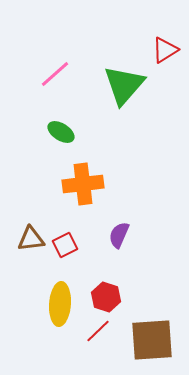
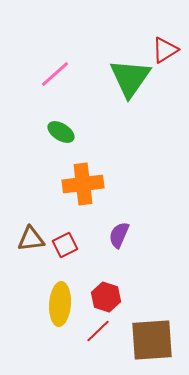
green triangle: moved 6 px right, 7 px up; rotated 6 degrees counterclockwise
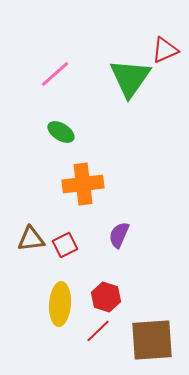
red triangle: rotated 8 degrees clockwise
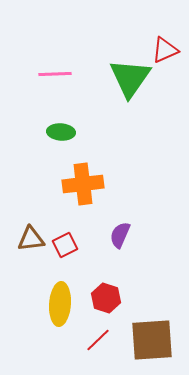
pink line: rotated 40 degrees clockwise
green ellipse: rotated 28 degrees counterclockwise
purple semicircle: moved 1 px right
red hexagon: moved 1 px down
red line: moved 9 px down
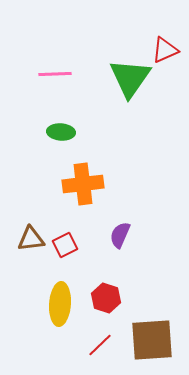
red line: moved 2 px right, 5 px down
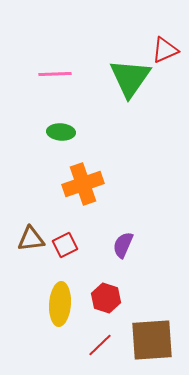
orange cross: rotated 12 degrees counterclockwise
purple semicircle: moved 3 px right, 10 px down
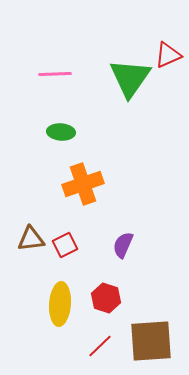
red triangle: moved 3 px right, 5 px down
brown square: moved 1 px left, 1 px down
red line: moved 1 px down
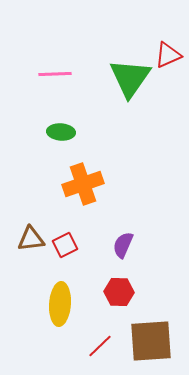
red hexagon: moved 13 px right, 6 px up; rotated 16 degrees counterclockwise
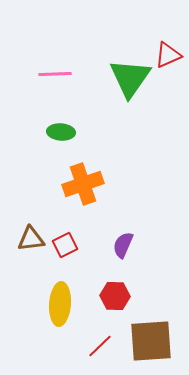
red hexagon: moved 4 px left, 4 px down
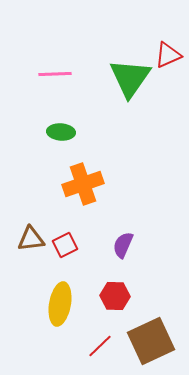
yellow ellipse: rotated 6 degrees clockwise
brown square: rotated 21 degrees counterclockwise
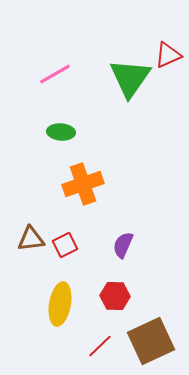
pink line: rotated 28 degrees counterclockwise
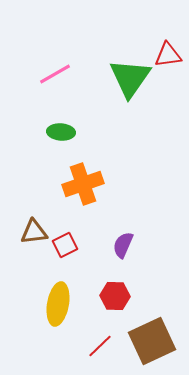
red triangle: rotated 16 degrees clockwise
brown triangle: moved 3 px right, 7 px up
yellow ellipse: moved 2 px left
brown square: moved 1 px right
